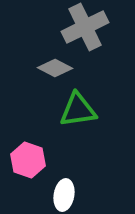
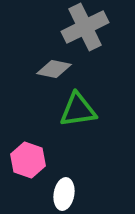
gray diamond: moved 1 px left, 1 px down; rotated 16 degrees counterclockwise
white ellipse: moved 1 px up
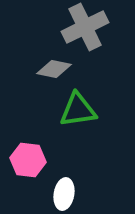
pink hexagon: rotated 12 degrees counterclockwise
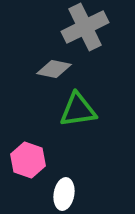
pink hexagon: rotated 12 degrees clockwise
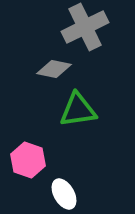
white ellipse: rotated 40 degrees counterclockwise
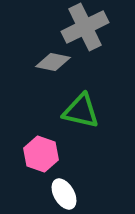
gray diamond: moved 1 px left, 7 px up
green triangle: moved 3 px right, 1 px down; rotated 21 degrees clockwise
pink hexagon: moved 13 px right, 6 px up
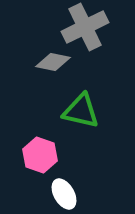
pink hexagon: moved 1 px left, 1 px down
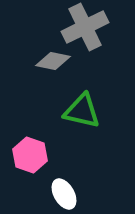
gray diamond: moved 1 px up
green triangle: moved 1 px right
pink hexagon: moved 10 px left
